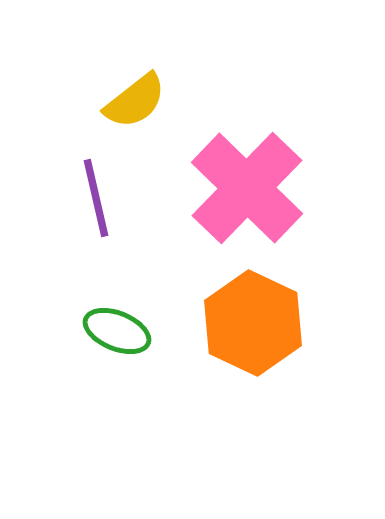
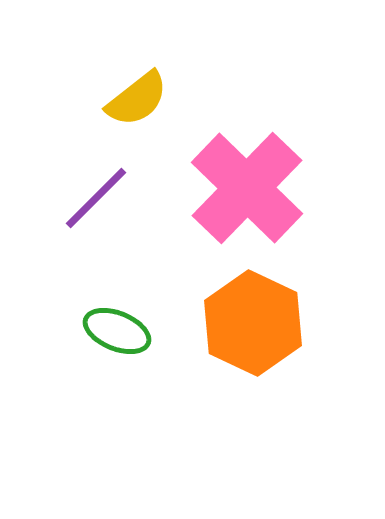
yellow semicircle: moved 2 px right, 2 px up
purple line: rotated 58 degrees clockwise
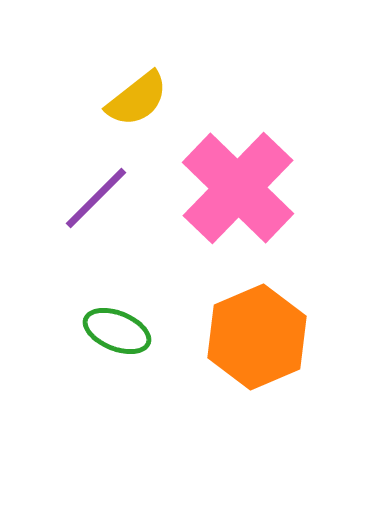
pink cross: moved 9 px left
orange hexagon: moved 4 px right, 14 px down; rotated 12 degrees clockwise
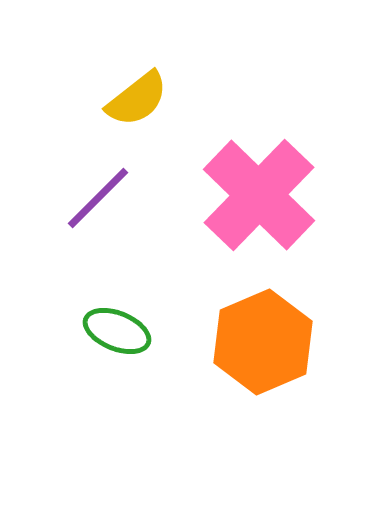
pink cross: moved 21 px right, 7 px down
purple line: moved 2 px right
orange hexagon: moved 6 px right, 5 px down
